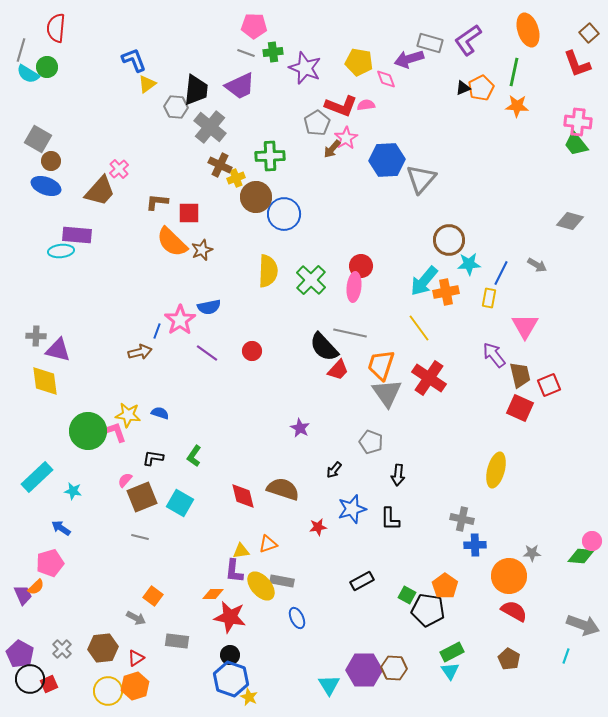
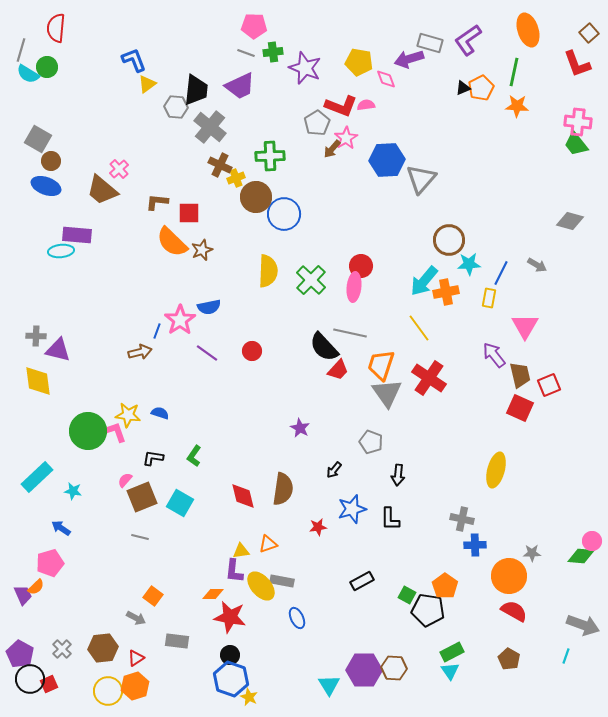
brown trapezoid at (100, 191): moved 2 px right, 1 px up; rotated 88 degrees clockwise
yellow diamond at (45, 381): moved 7 px left
brown semicircle at (283, 489): rotated 80 degrees clockwise
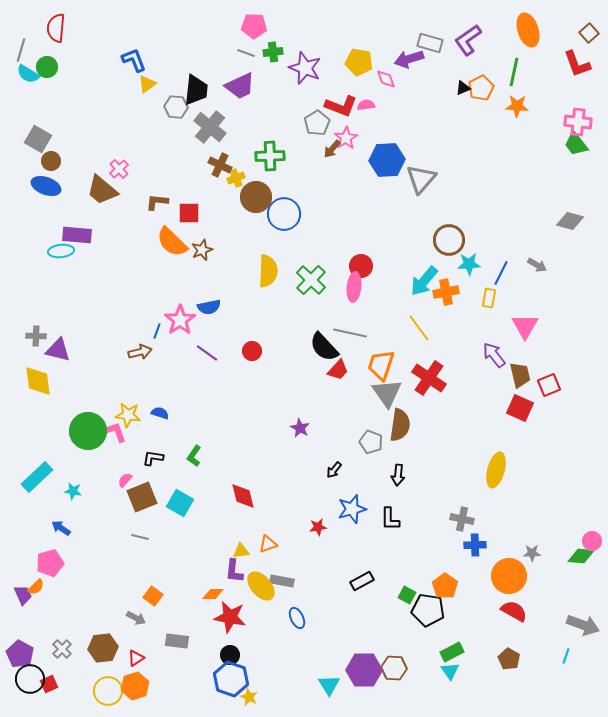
brown semicircle at (283, 489): moved 117 px right, 64 px up
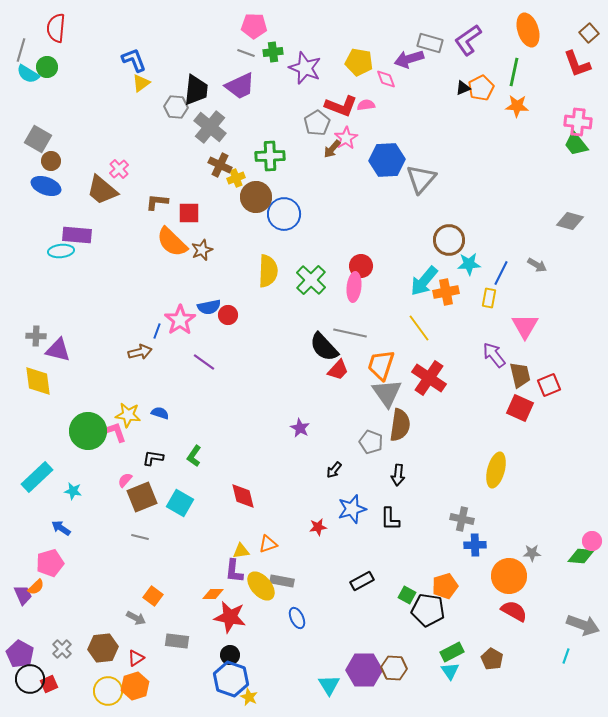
yellow triangle at (147, 84): moved 6 px left, 1 px up
red circle at (252, 351): moved 24 px left, 36 px up
purple line at (207, 353): moved 3 px left, 9 px down
orange pentagon at (445, 586): rotated 20 degrees clockwise
brown pentagon at (509, 659): moved 17 px left
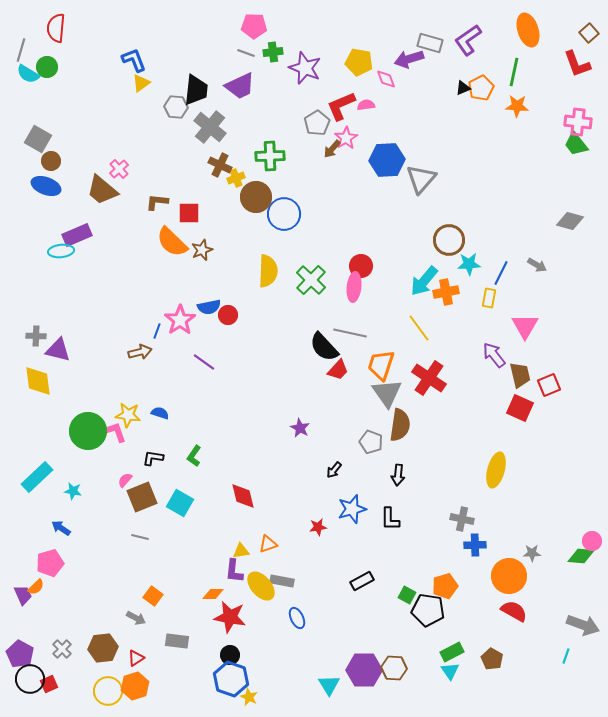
red L-shape at (341, 106): rotated 136 degrees clockwise
purple rectangle at (77, 235): rotated 28 degrees counterclockwise
